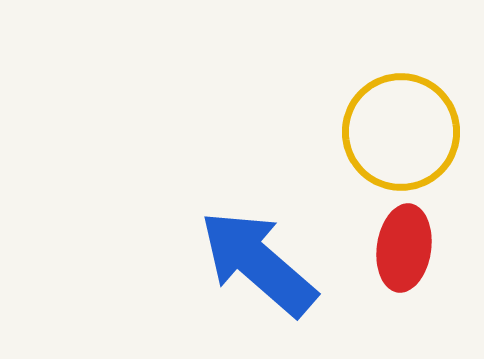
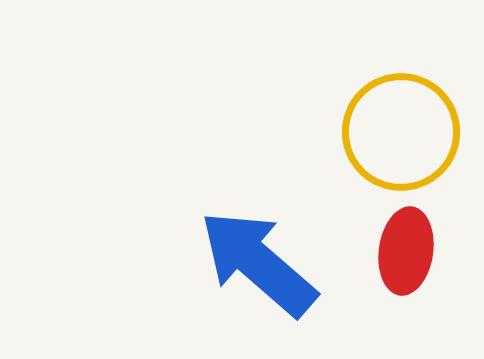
red ellipse: moved 2 px right, 3 px down
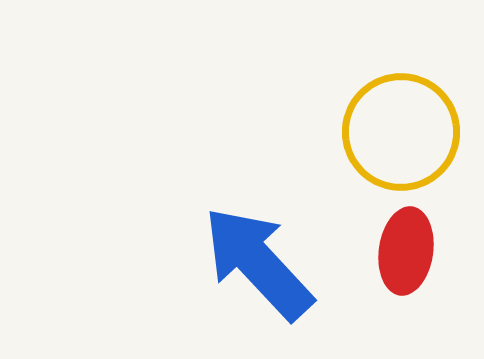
blue arrow: rotated 6 degrees clockwise
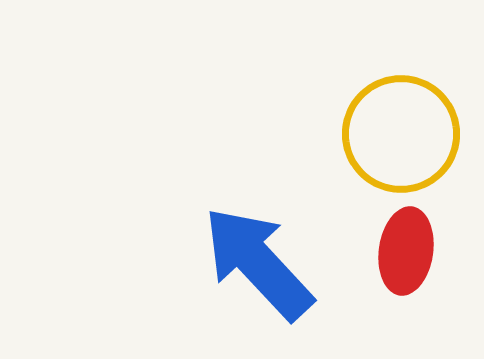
yellow circle: moved 2 px down
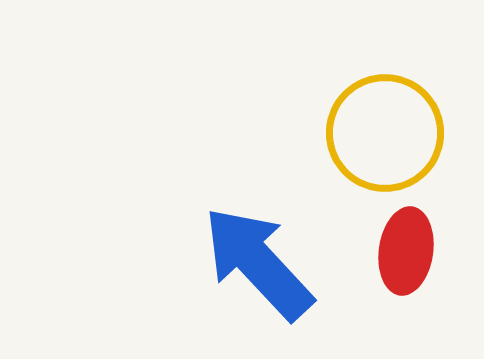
yellow circle: moved 16 px left, 1 px up
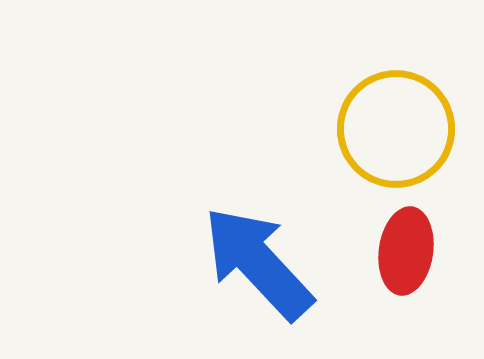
yellow circle: moved 11 px right, 4 px up
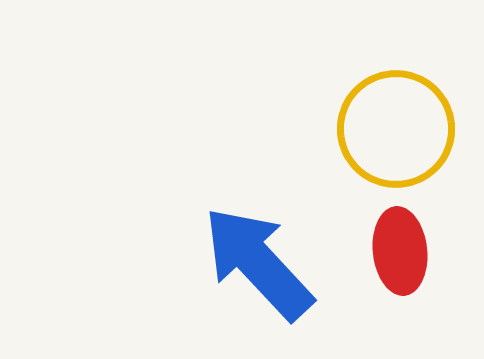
red ellipse: moved 6 px left; rotated 14 degrees counterclockwise
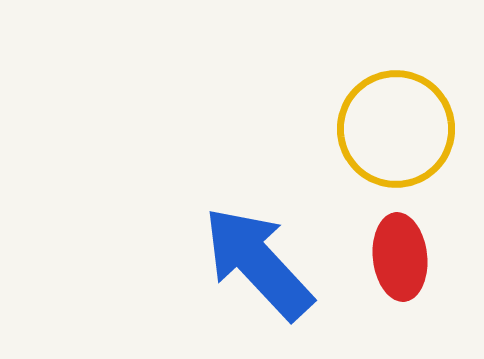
red ellipse: moved 6 px down
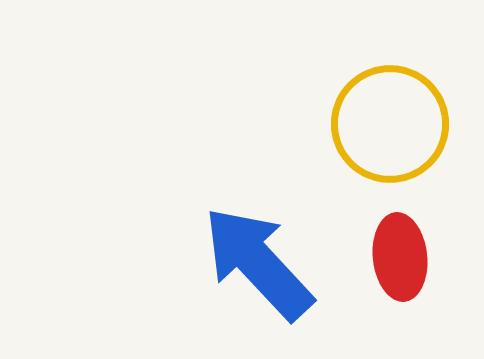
yellow circle: moved 6 px left, 5 px up
